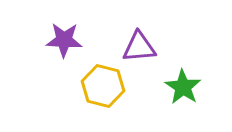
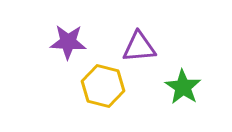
purple star: moved 4 px right, 2 px down
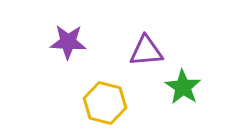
purple triangle: moved 7 px right, 4 px down
yellow hexagon: moved 2 px right, 17 px down
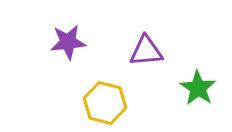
purple star: rotated 9 degrees counterclockwise
green star: moved 15 px right, 1 px down
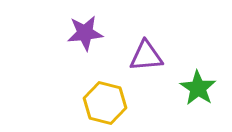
purple star: moved 17 px right, 9 px up
purple triangle: moved 5 px down
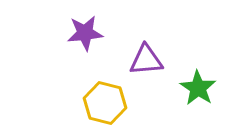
purple triangle: moved 4 px down
